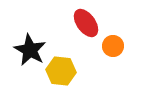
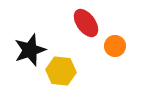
orange circle: moved 2 px right
black star: rotated 24 degrees clockwise
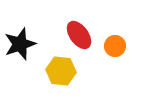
red ellipse: moved 7 px left, 12 px down
black star: moved 10 px left, 6 px up
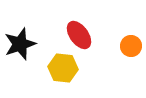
orange circle: moved 16 px right
yellow hexagon: moved 2 px right, 3 px up
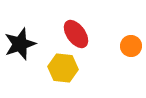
red ellipse: moved 3 px left, 1 px up
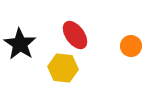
red ellipse: moved 1 px left, 1 px down
black star: rotated 20 degrees counterclockwise
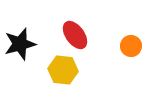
black star: rotated 24 degrees clockwise
yellow hexagon: moved 2 px down
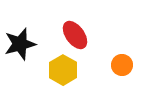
orange circle: moved 9 px left, 19 px down
yellow hexagon: rotated 24 degrees clockwise
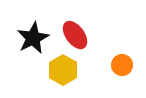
black star: moved 13 px right, 6 px up; rotated 12 degrees counterclockwise
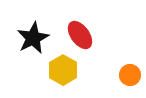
red ellipse: moved 5 px right
orange circle: moved 8 px right, 10 px down
